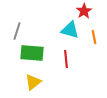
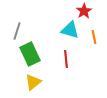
green rectangle: moved 2 px left, 1 px down; rotated 60 degrees clockwise
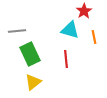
gray line: rotated 66 degrees clockwise
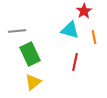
red line: moved 9 px right, 3 px down; rotated 18 degrees clockwise
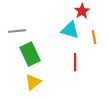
red star: moved 2 px left
red line: rotated 12 degrees counterclockwise
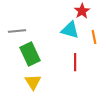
yellow triangle: rotated 24 degrees counterclockwise
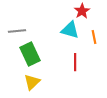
yellow triangle: moved 1 px left; rotated 18 degrees clockwise
